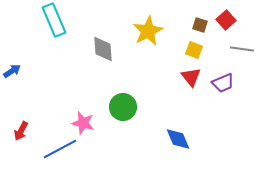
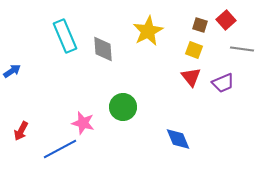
cyan rectangle: moved 11 px right, 16 px down
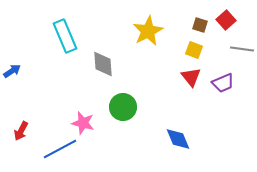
gray diamond: moved 15 px down
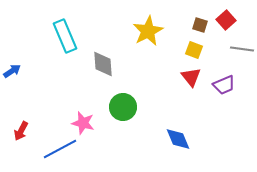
purple trapezoid: moved 1 px right, 2 px down
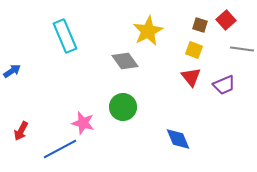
gray diamond: moved 22 px right, 3 px up; rotated 32 degrees counterclockwise
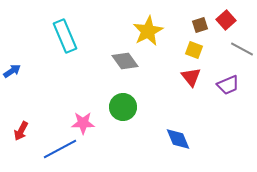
brown square: rotated 35 degrees counterclockwise
gray line: rotated 20 degrees clockwise
purple trapezoid: moved 4 px right
pink star: rotated 15 degrees counterclockwise
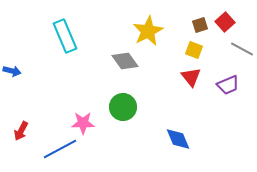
red square: moved 1 px left, 2 px down
blue arrow: rotated 48 degrees clockwise
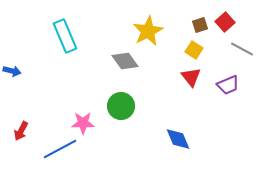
yellow square: rotated 12 degrees clockwise
green circle: moved 2 px left, 1 px up
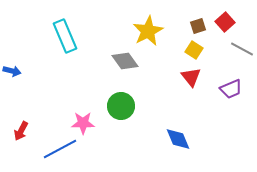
brown square: moved 2 px left, 1 px down
purple trapezoid: moved 3 px right, 4 px down
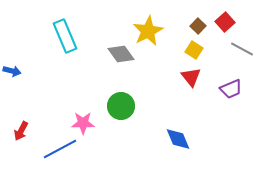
brown square: rotated 28 degrees counterclockwise
gray diamond: moved 4 px left, 7 px up
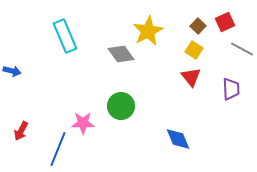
red square: rotated 18 degrees clockwise
purple trapezoid: rotated 70 degrees counterclockwise
blue line: moved 2 px left; rotated 40 degrees counterclockwise
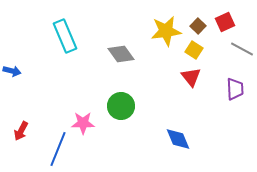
yellow star: moved 18 px right; rotated 20 degrees clockwise
purple trapezoid: moved 4 px right
